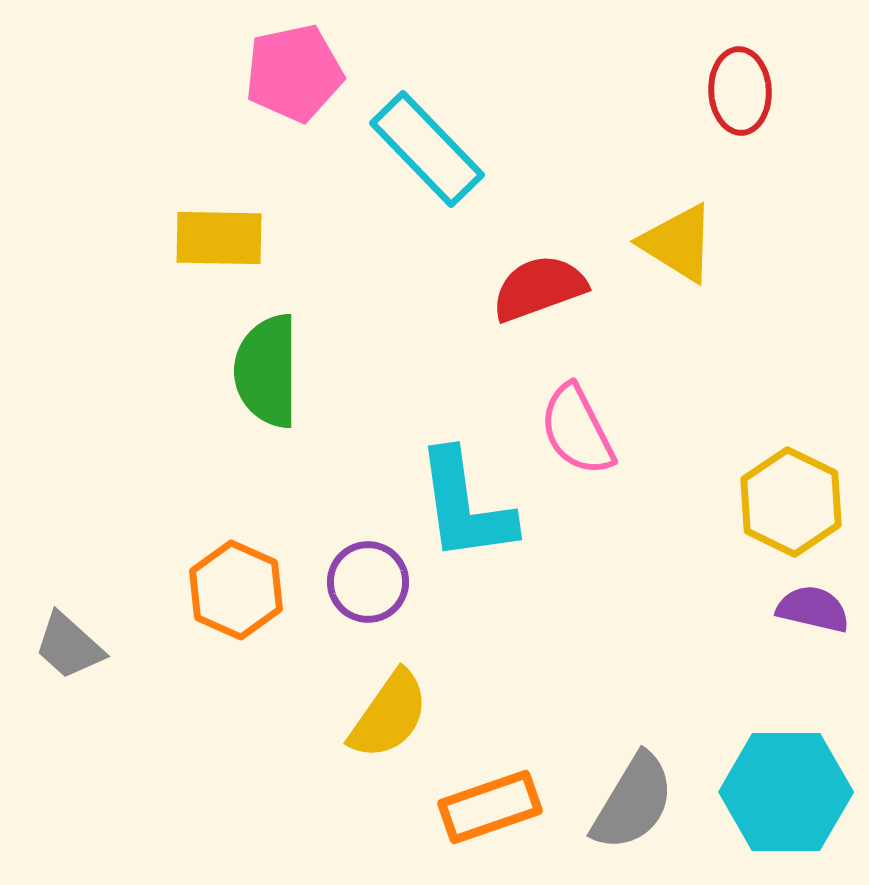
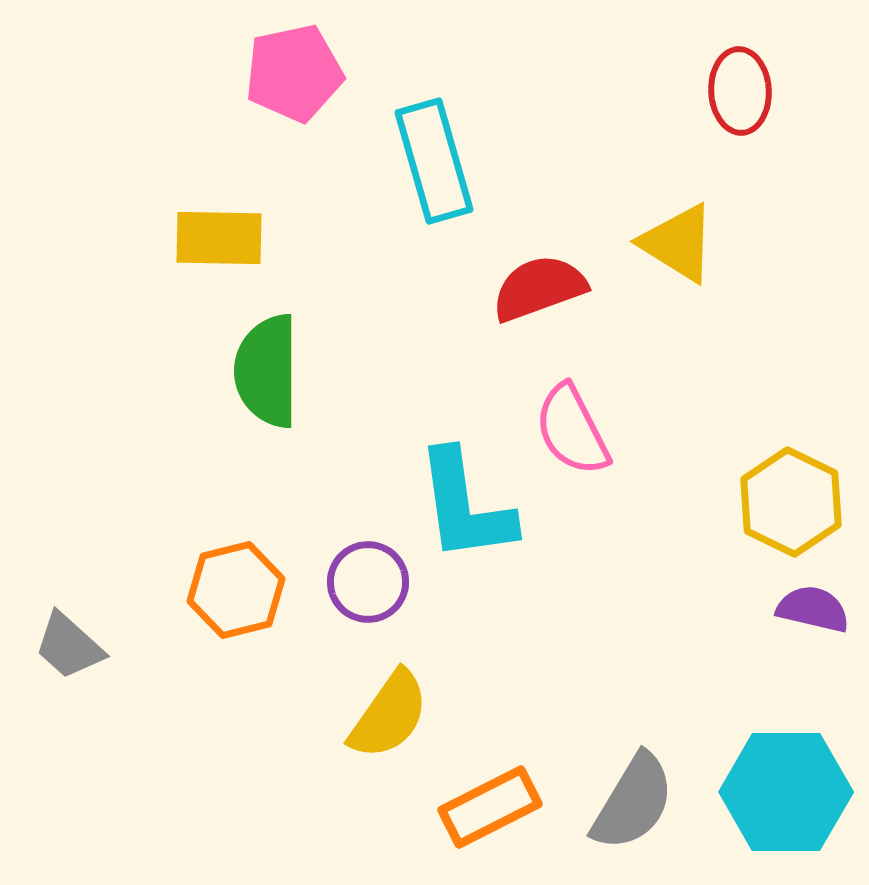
cyan rectangle: moved 7 px right, 12 px down; rotated 28 degrees clockwise
pink semicircle: moved 5 px left
orange hexagon: rotated 22 degrees clockwise
orange rectangle: rotated 8 degrees counterclockwise
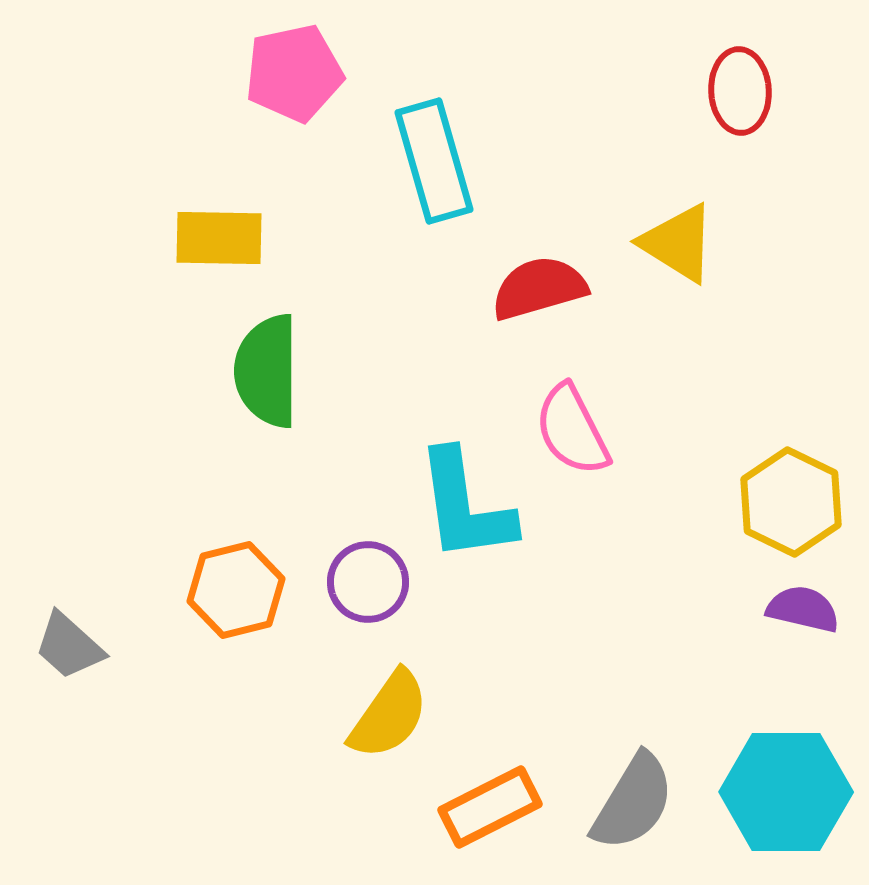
red semicircle: rotated 4 degrees clockwise
purple semicircle: moved 10 px left
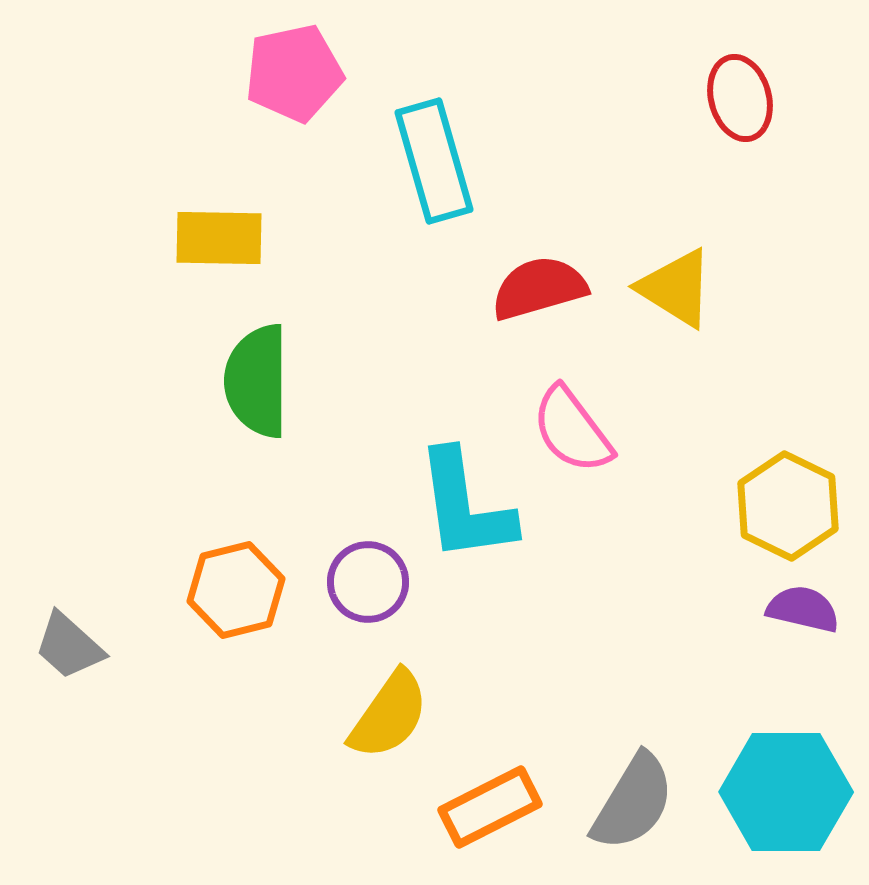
red ellipse: moved 7 px down; rotated 12 degrees counterclockwise
yellow triangle: moved 2 px left, 45 px down
green semicircle: moved 10 px left, 10 px down
pink semicircle: rotated 10 degrees counterclockwise
yellow hexagon: moved 3 px left, 4 px down
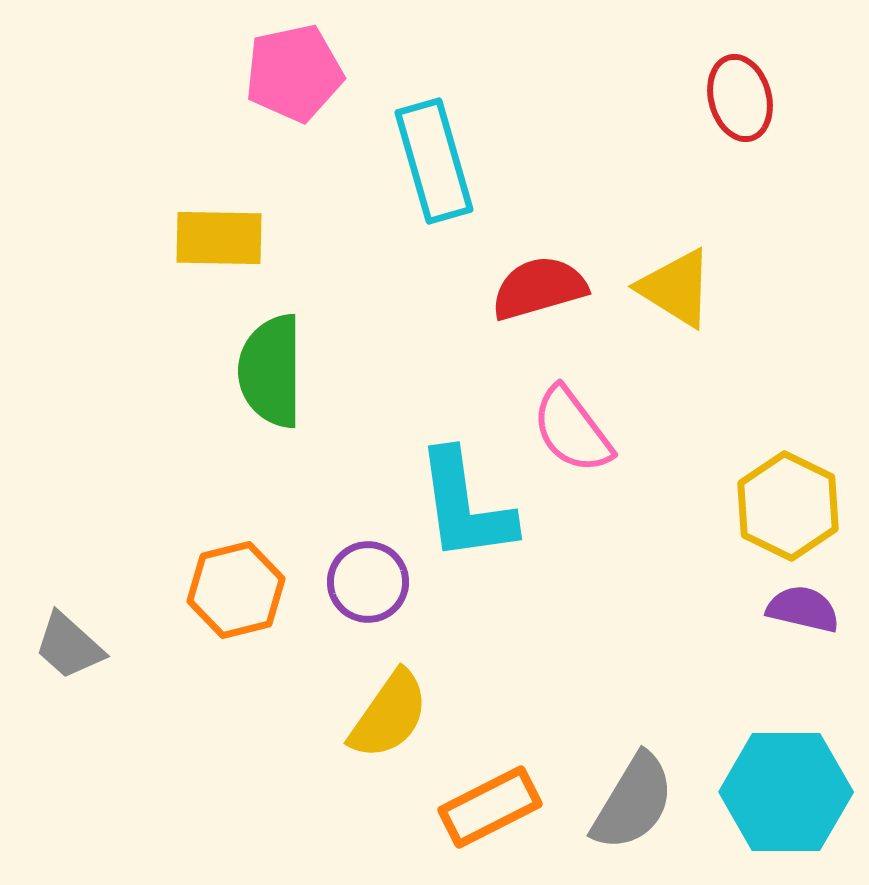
green semicircle: moved 14 px right, 10 px up
